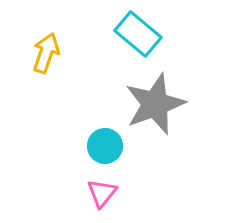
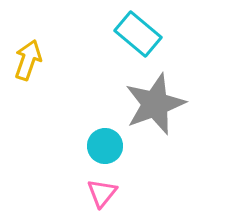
yellow arrow: moved 18 px left, 7 px down
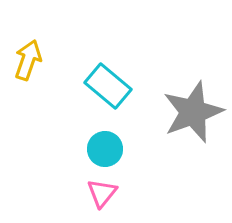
cyan rectangle: moved 30 px left, 52 px down
gray star: moved 38 px right, 8 px down
cyan circle: moved 3 px down
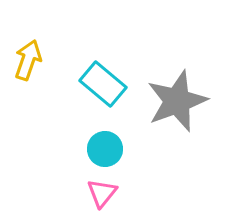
cyan rectangle: moved 5 px left, 2 px up
gray star: moved 16 px left, 11 px up
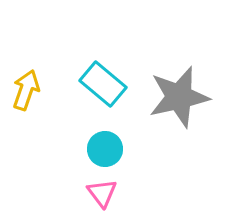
yellow arrow: moved 2 px left, 30 px down
gray star: moved 2 px right, 4 px up; rotated 8 degrees clockwise
pink triangle: rotated 16 degrees counterclockwise
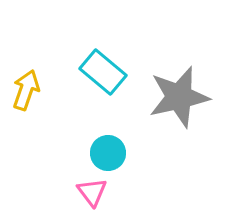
cyan rectangle: moved 12 px up
cyan circle: moved 3 px right, 4 px down
pink triangle: moved 10 px left, 1 px up
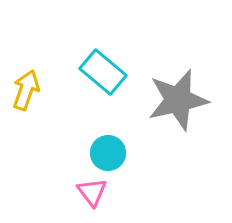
gray star: moved 1 px left, 3 px down
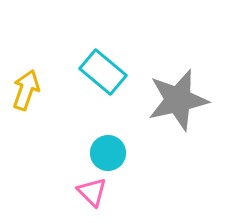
pink triangle: rotated 8 degrees counterclockwise
